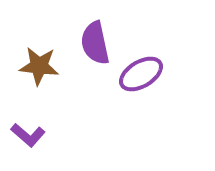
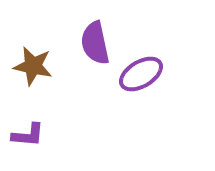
brown star: moved 6 px left; rotated 6 degrees clockwise
purple L-shape: rotated 36 degrees counterclockwise
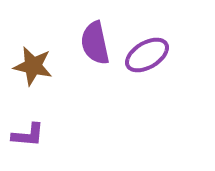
purple ellipse: moved 6 px right, 19 px up
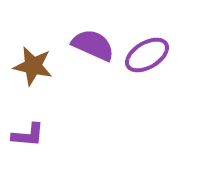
purple semicircle: moved 2 px left, 2 px down; rotated 126 degrees clockwise
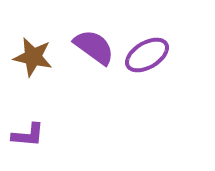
purple semicircle: moved 1 px right, 2 px down; rotated 12 degrees clockwise
brown star: moved 9 px up
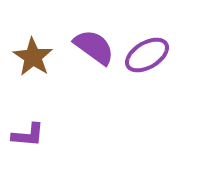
brown star: rotated 21 degrees clockwise
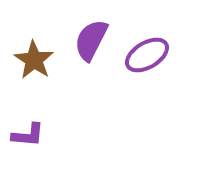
purple semicircle: moved 3 px left, 7 px up; rotated 99 degrees counterclockwise
brown star: moved 1 px right, 3 px down
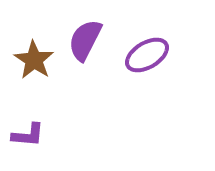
purple semicircle: moved 6 px left
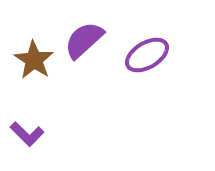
purple semicircle: moved 1 px left; rotated 21 degrees clockwise
purple L-shape: moved 1 px left, 1 px up; rotated 40 degrees clockwise
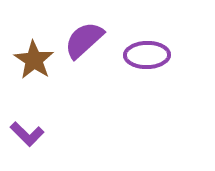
purple ellipse: rotated 30 degrees clockwise
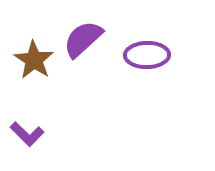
purple semicircle: moved 1 px left, 1 px up
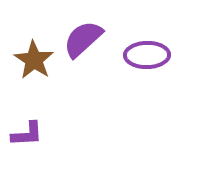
purple L-shape: rotated 48 degrees counterclockwise
